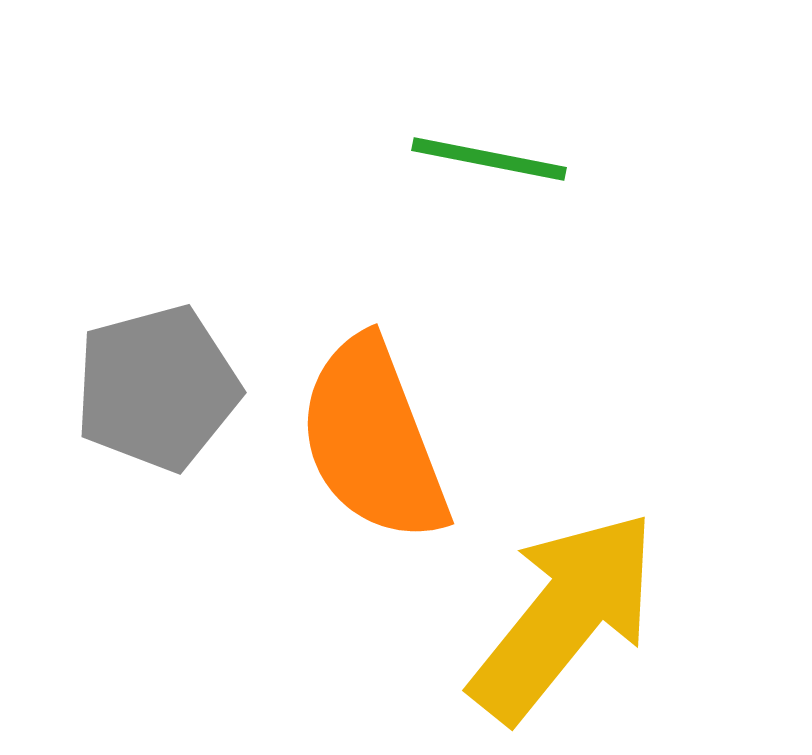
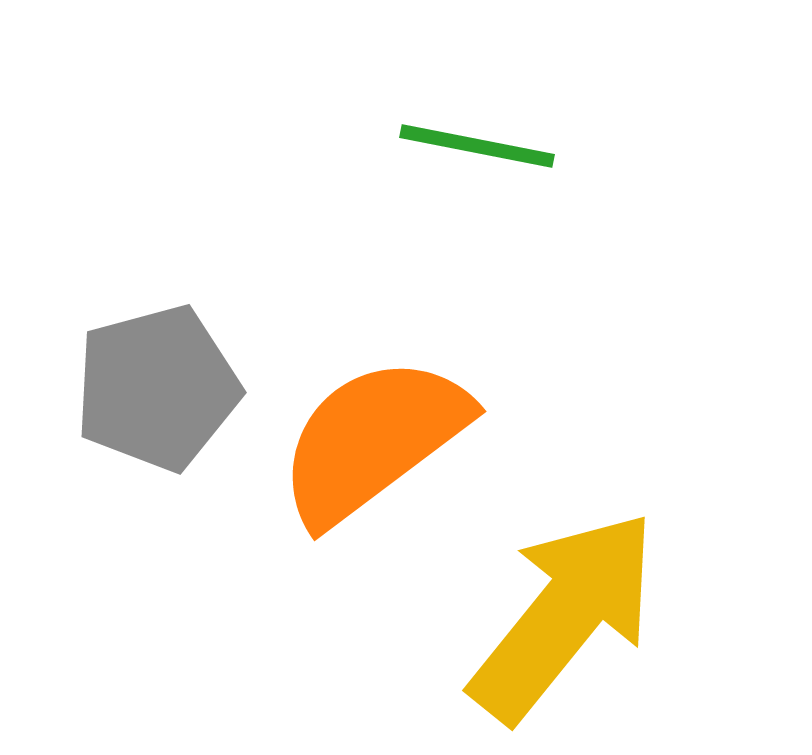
green line: moved 12 px left, 13 px up
orange semicircle: rotated 74 degrees clockwise
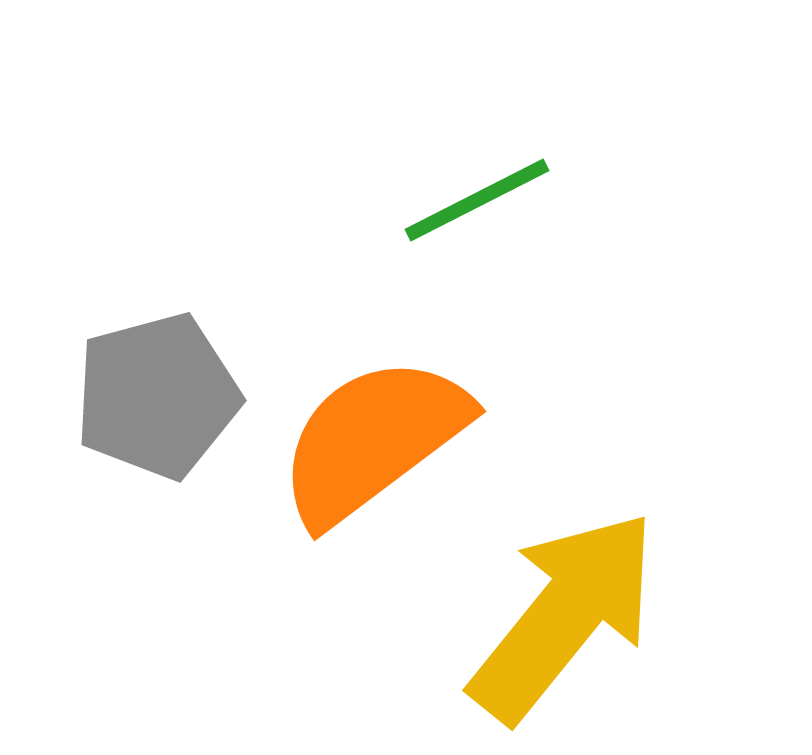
green line: moved 54 px down; rotated 38 degrees counterclockwise
gray pentagon: moved 8 px down
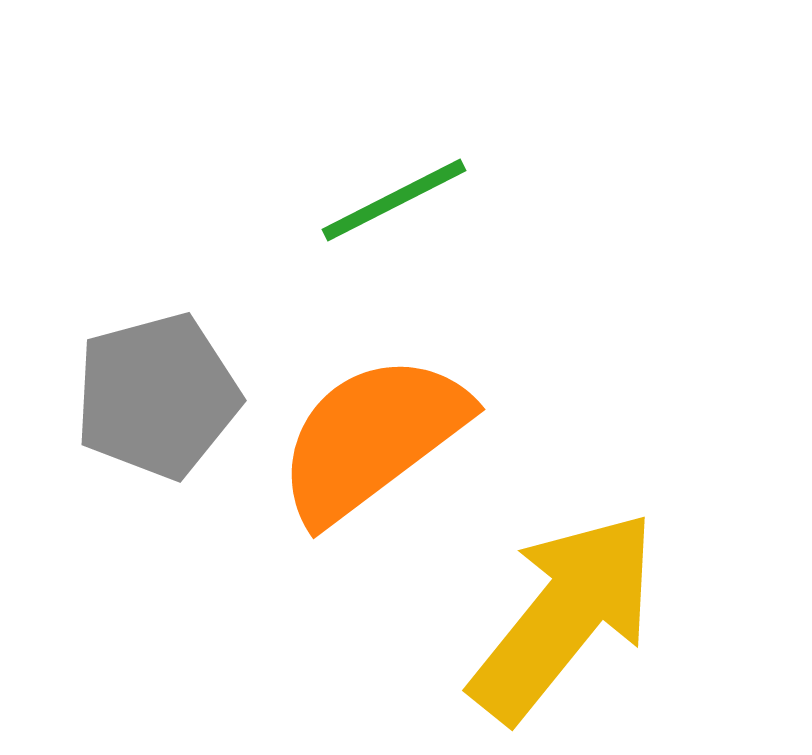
green line: moved 83 px left
orange semicircle: moved 1 px left, 2 px up
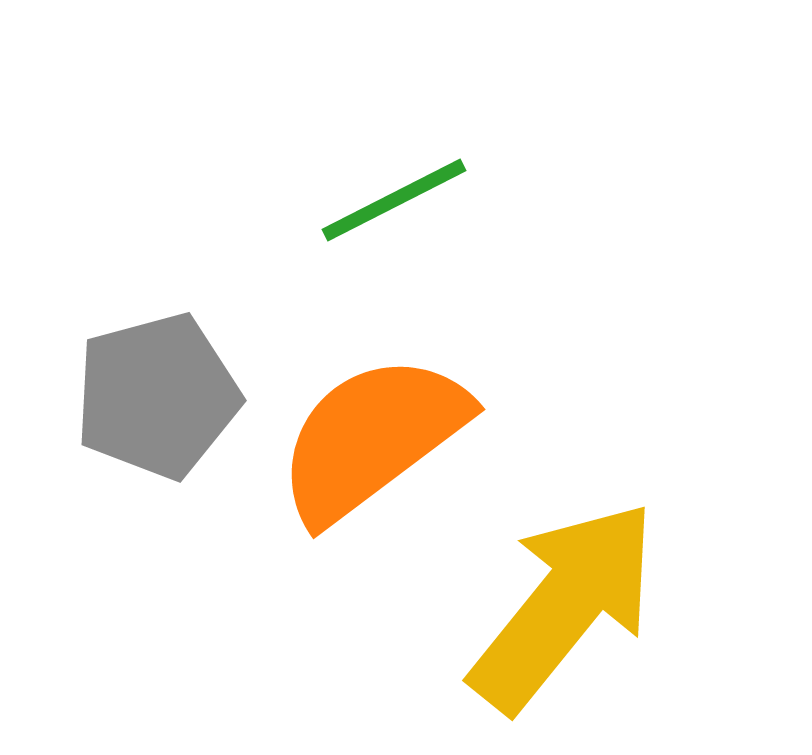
yellow arrow: moved 10 px up
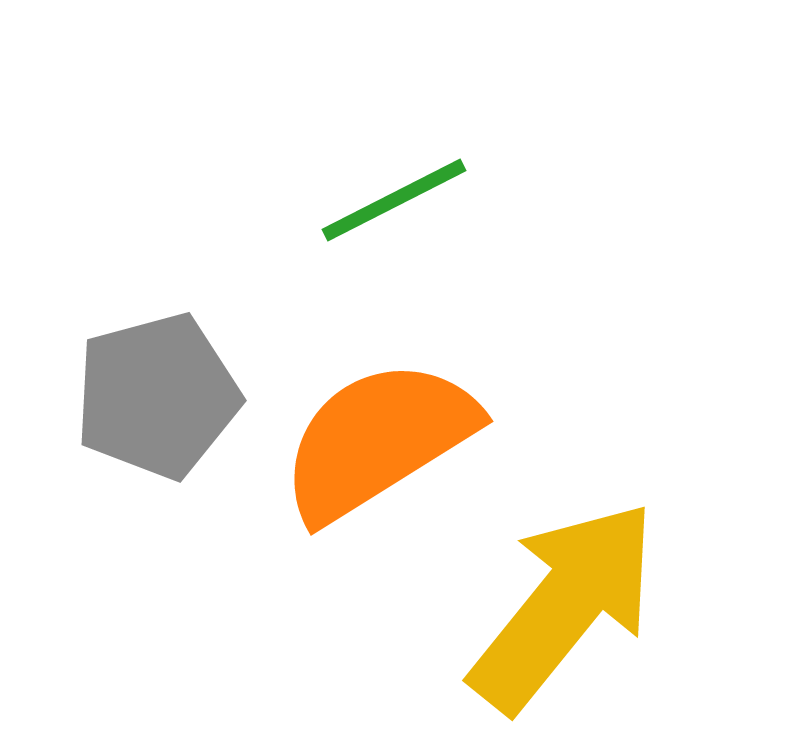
orange semicircle: moved 6 px right, 2 px down; rotated 5 degrees clockwise
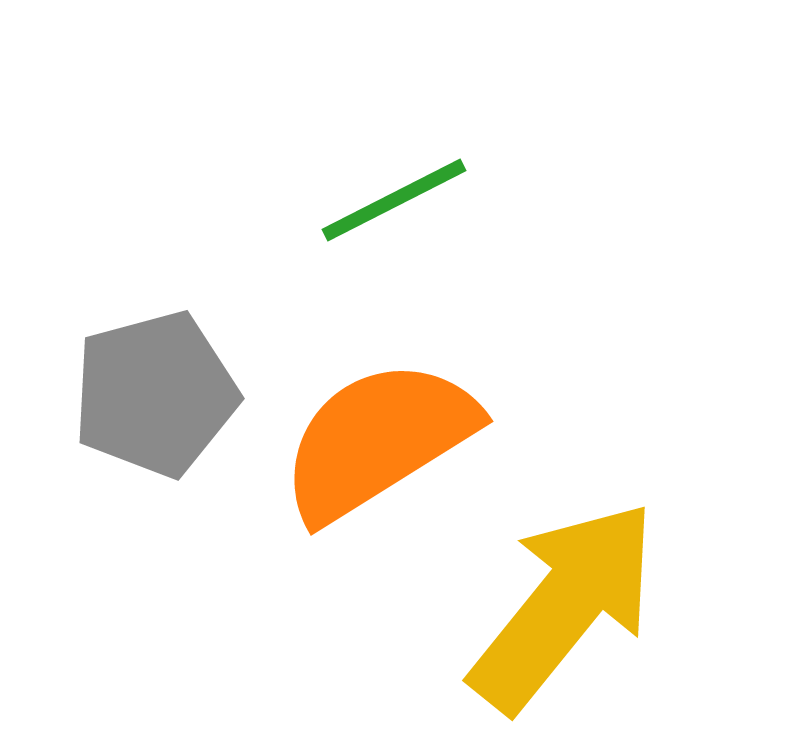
gray pentagon: moved 2 px left, 2 px up
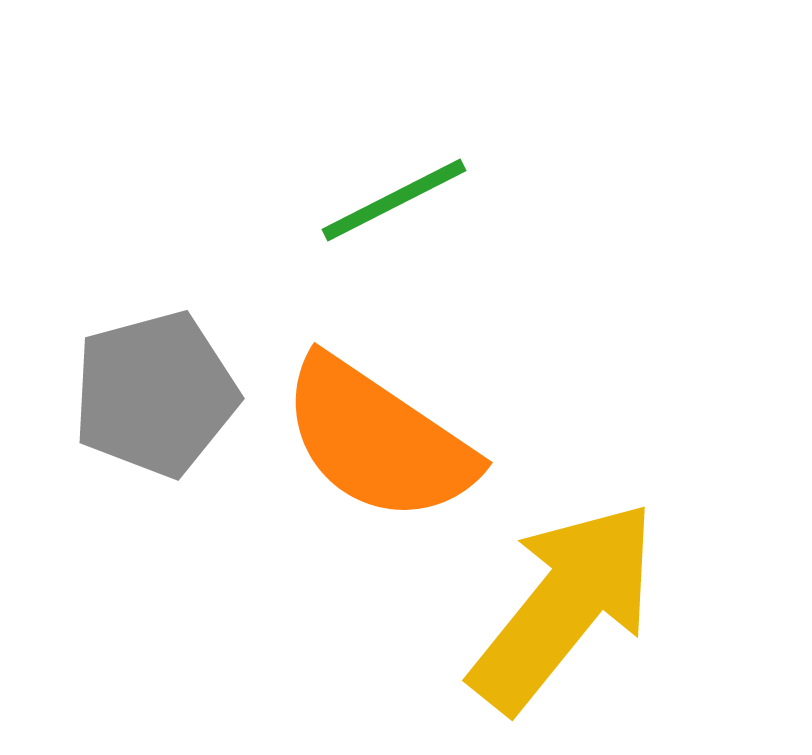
orange semicircle: rotated 114 degrees counterclockwise
